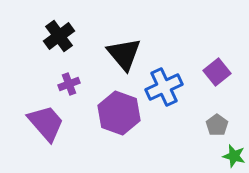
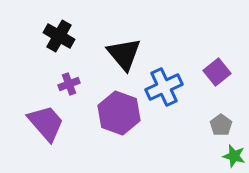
black cross: rotated 24 degrees counterclockwise
gray pentagon: moved 4 px right
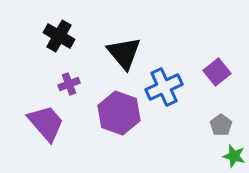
black triangle: moved 1 px up
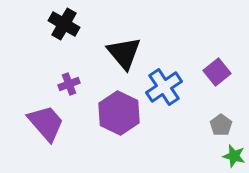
black cross: moved 5 px right, 12 px up
blue cross: rotated 9 degrees counterclockwise
purple hexagon: rotated 6 degrees clockwise
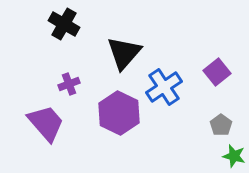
black triangle: rotated 21 degrees clockwise
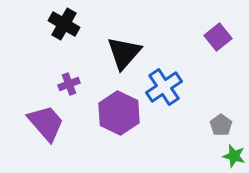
purple square: moved 1 px right, 35 px up
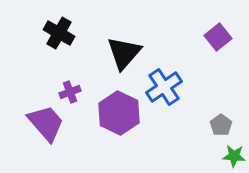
black cross: moved 5 px left, 9 px down
purple cross: moved 1 px right, 8 px down
green star: rotated 10 degrees counterclockwise
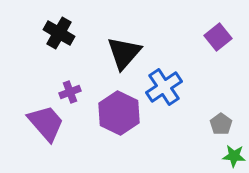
gray pentagon: moved 1 px up
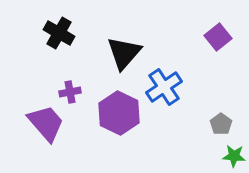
purple cross: rotated 10 degrees clockwise
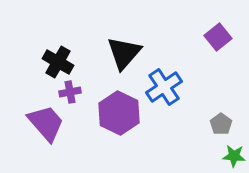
black cross: moved 1 px left, 29 px down
